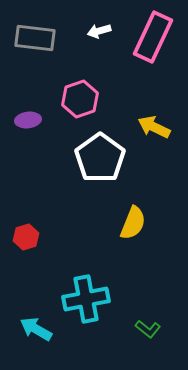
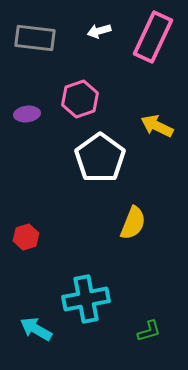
purple ellipse: moved 1 px left, 6 px up
yellow arrow: moved 3 px right, 1 px up
green L-shape: moved 1 px right, 2 px down; rotated 55 degrees counterclockwise
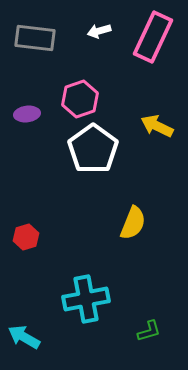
white pentagon: moved 7 px left, 9 px up
cyan arrow: moved 12 px left, 8 px down
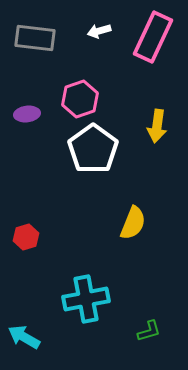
yellow arrow: rotated 108 degrees counterclockwise
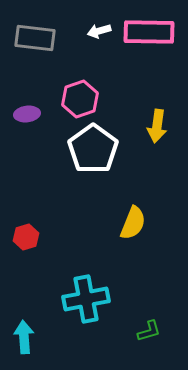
pink rectangle: moved 4 px left, 5 px up; rotated 66 degrees clockwise
cyan arrow: rotated 56 degrees clockwise
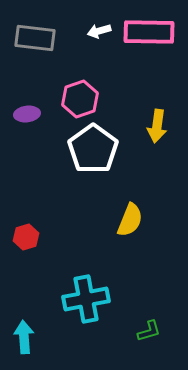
yellow semicircle: moved 3 px left, 3 px up
